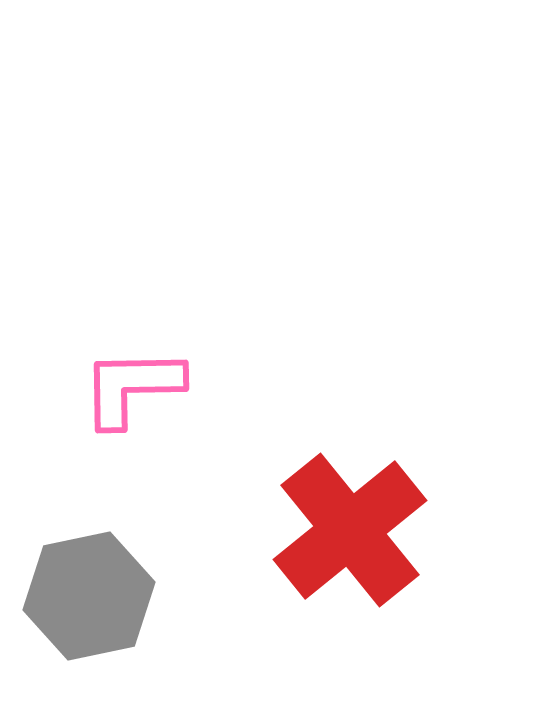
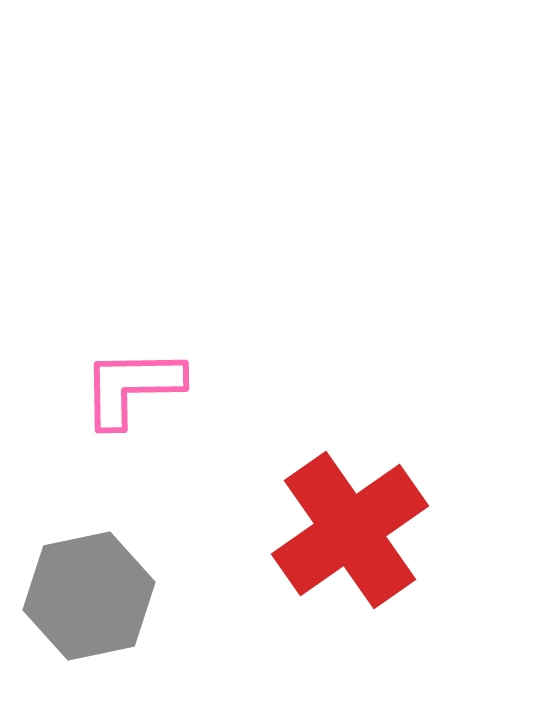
red cross: rotated 4 degrees clockwise
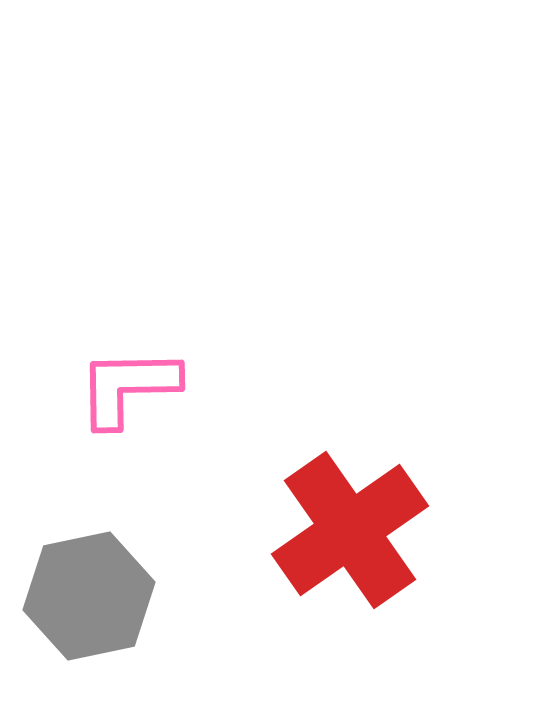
pink L-shape: moved 4 px left
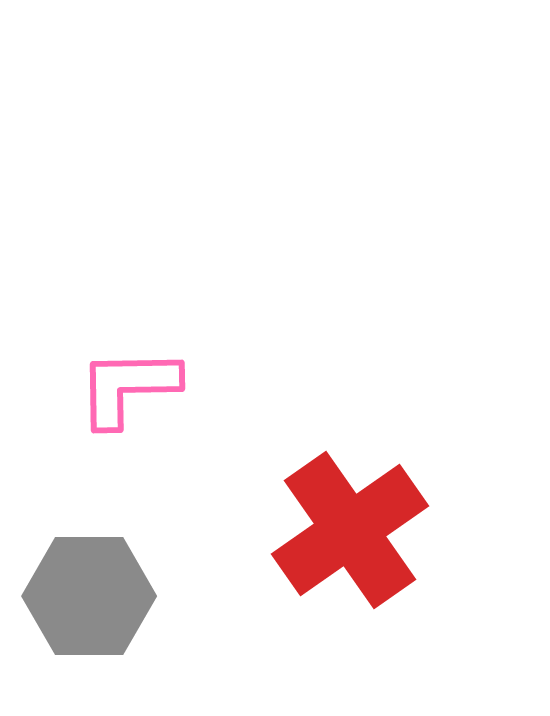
gray hexagon: rotated 12 degrees clockwise
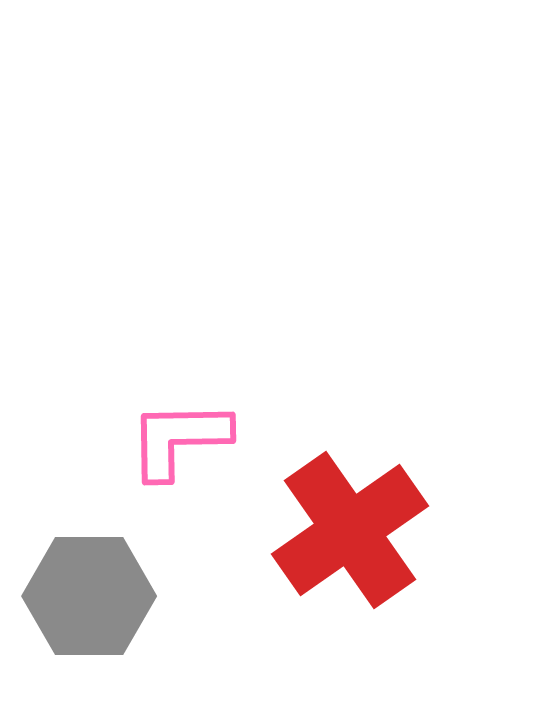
pink L-shape: moved 51 px right, 52 px down
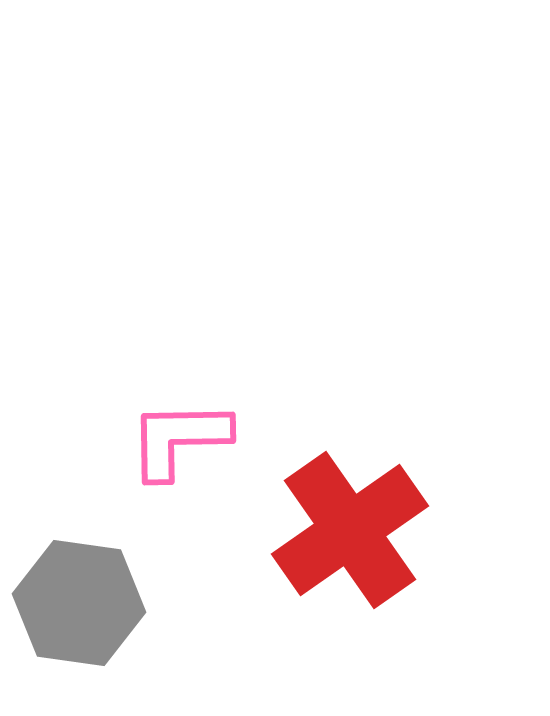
gray hexagon: moved 10 px left, 7 px down; rotated 8 degrees clockwise
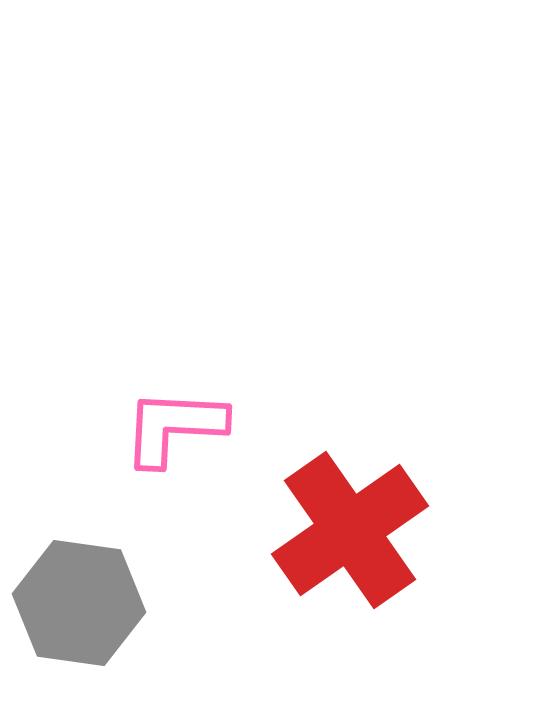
pink L-shape: moved 5 px left, 12 px up; rotated 4 degrees clockwise
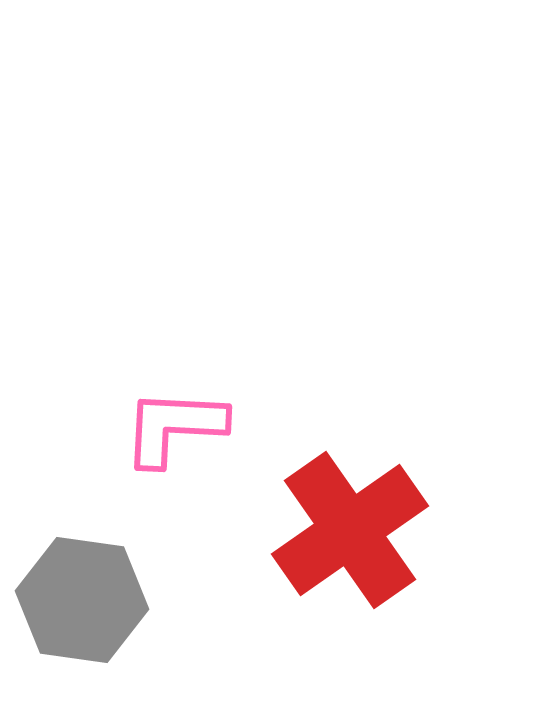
gray hexagon: moved 3 px right, 3 px up
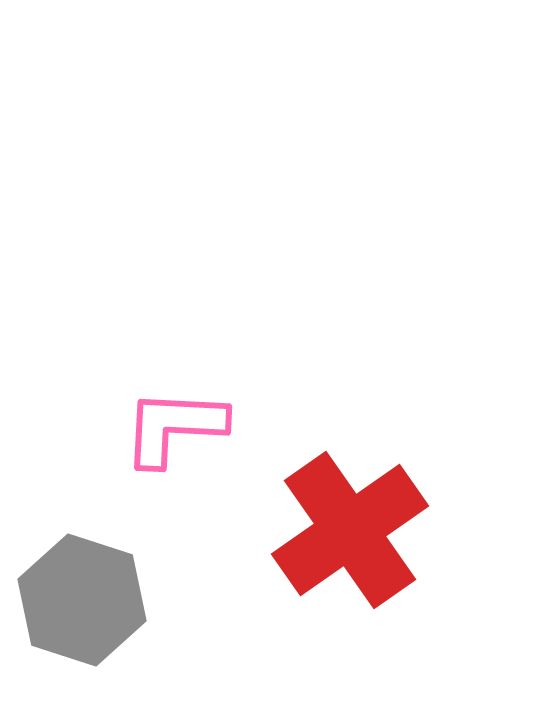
gray hexagon: rotated 10 degrees clockwise
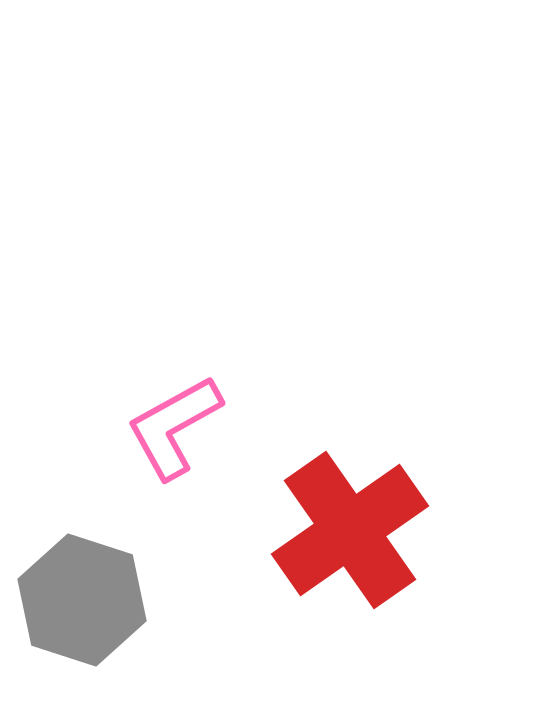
pink L-shape: rotated 32 degrees counterclockwise
